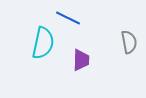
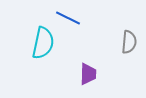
gray semicircle: rotated 15 degrees clockwise
purple trapezoid: moved 7 px right, 14 px down
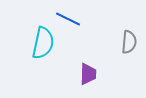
blue line: moved 1 px down
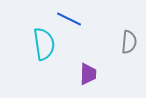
blue line: moved 1 px right
cyan semicircle: moved 1 px right, 1 px down; rotated 20 degrees counterclockwise
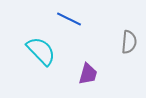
cyan semicircle: moved 3 px left, 7 px down; rotated 36 degrees counterclockwise
purple trapezoid: rotated 15 degrees clockwise
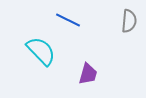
blue line: moved 1 px left, 1 px down
gray semicircle: moved 21 px up
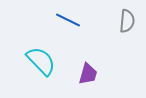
gray semicircle: moved 2 px left
cyan semicircle: moved 10 px down
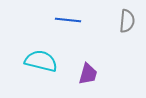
blue line: rotated 20 degrees counterclockwise
cyan semicircle: rotated 32 degrees counterclockwise
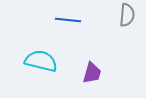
gray semicircle: moved 6 px up
purple trapezoid: moved 4 px right, 1 px up
